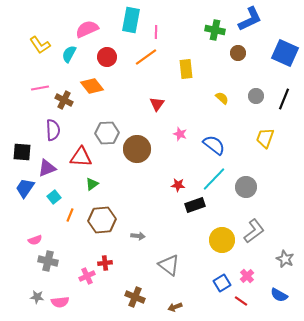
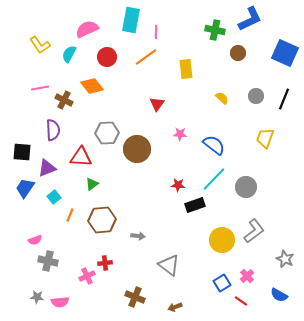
pink star at (180, 134): rotated 16 degrees counterclockwise
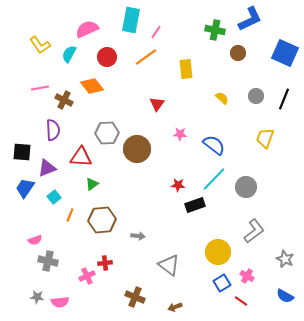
pink line at (156, 32): rotated 32 degrees clockwise
yellow circle at (222, 240): moved 4 px left, 12 px down
pink cross at (247, 276): rotated 16 degrees counterclockwise
blue semicircle at (279, 295): moved 6 px right, 1 px down
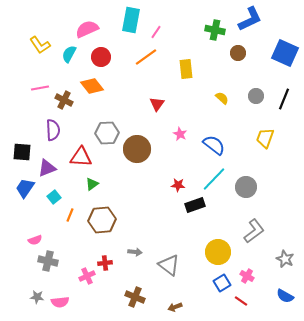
red circle at (107, 57): moved 6 px left
pink star at (180, 134): rotated 24 degrees clockwise
gray arrow at (138, 236): moved 3 px left, 16 px down
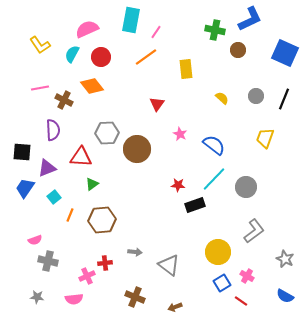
brown circle at (238, 53): moved 3 px up
cyan semicircle at (69, 54): moved 3 px right
pink semicircle at (60, 302): moved 14 px right, 3 px up
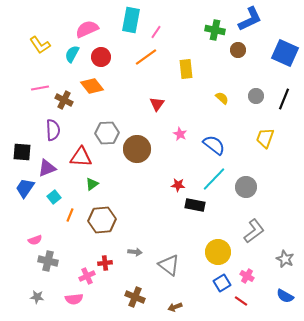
black rectangle at (195, 205): rotated 30 degrees clockwise
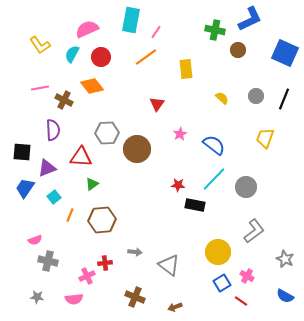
pink star at (180, 134): rotated 16 degrees clockwise
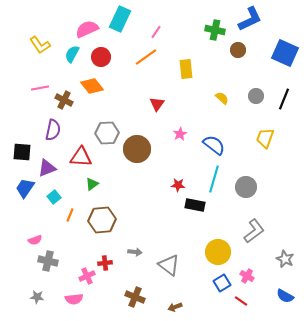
cyan rectangle at (131, 20): moved 11 px left, 1 px up; rotated 15 degrees clockwise
purple semicircle at (53, 130): rotated 15 degrees clockwise
cyan line at (214, 179): rotated 28 degrees counterclockwise
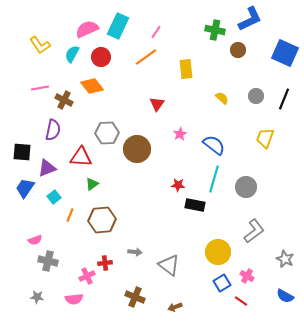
cyan rectangle at (120, 19): moved 2 px left, 7 px down
